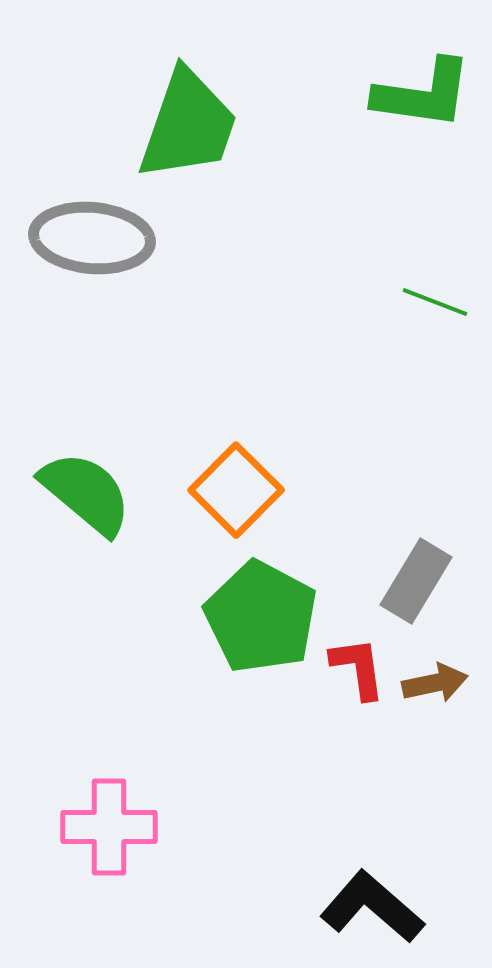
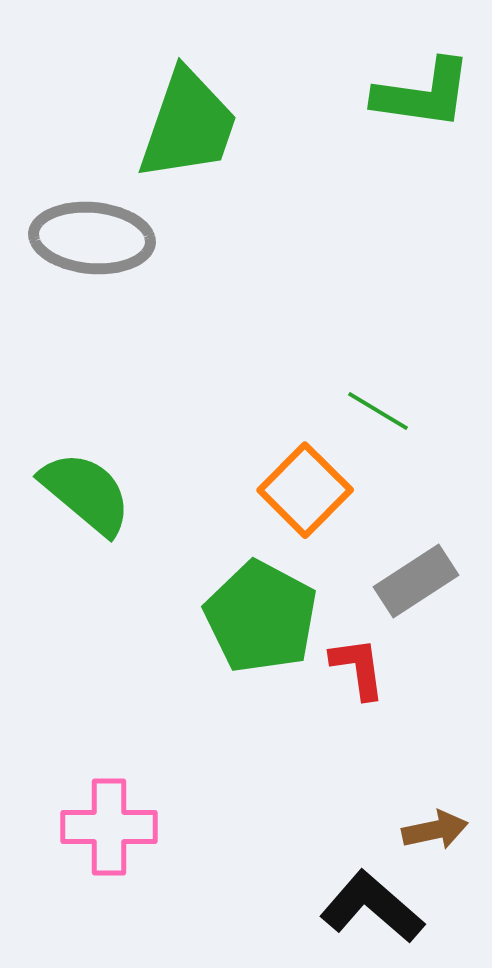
green line: moved 57 px left, 109 px down; rotated 10 degrees clockwise
orange square: moved 69 px right
gray rectangle: rotated 26 degrees clockwise
brown arrow: moved 147 px down
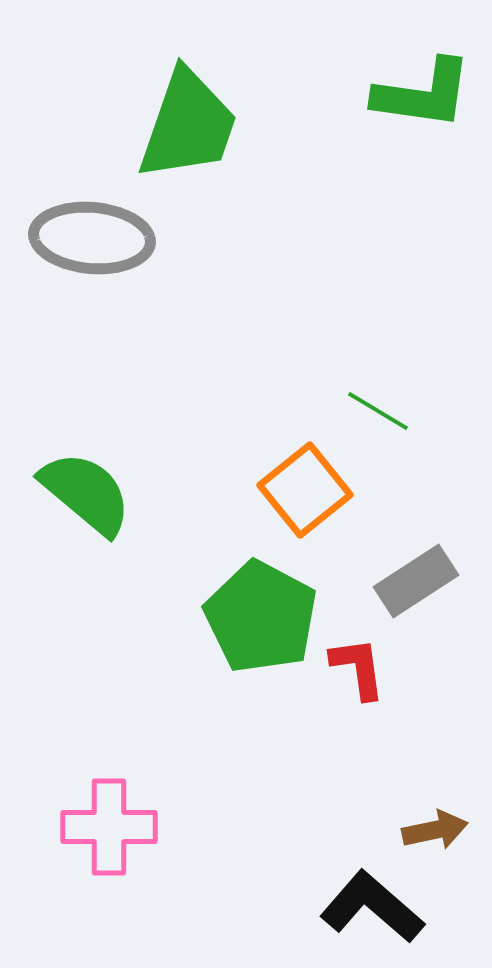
orange square: rotated 6 degrees clockwise
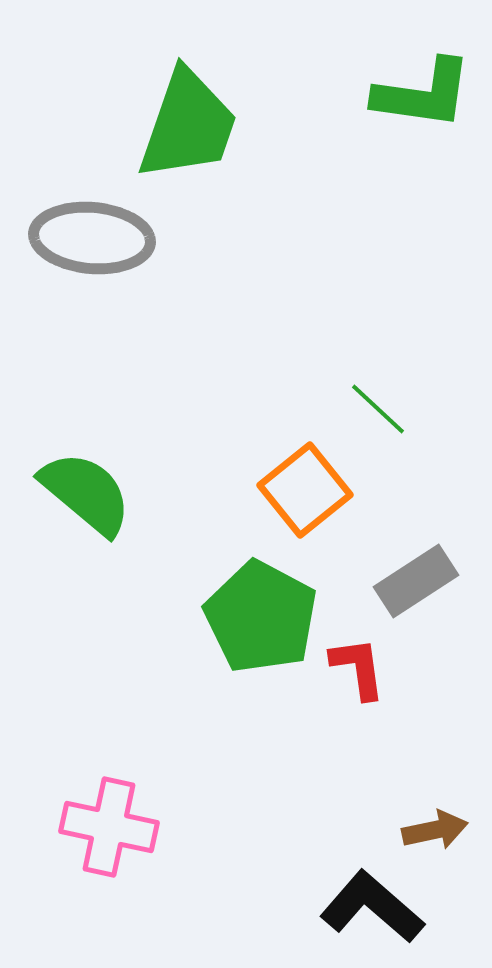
green line: moved 2 px up; rotated 12 degrees clockwise
pink cross: rotated 12 degrees clockwise
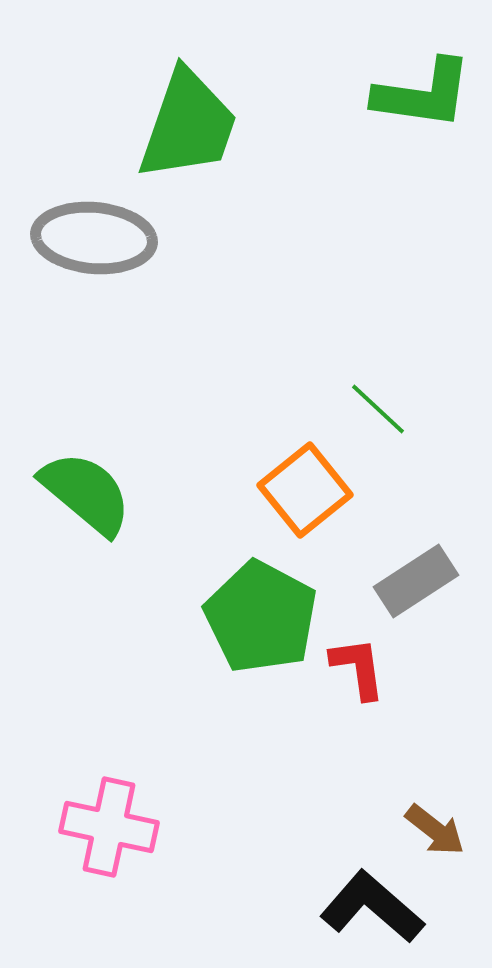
gray ellipse: moved 2 px right
brown arrow: rotated 50 degrees clockwise
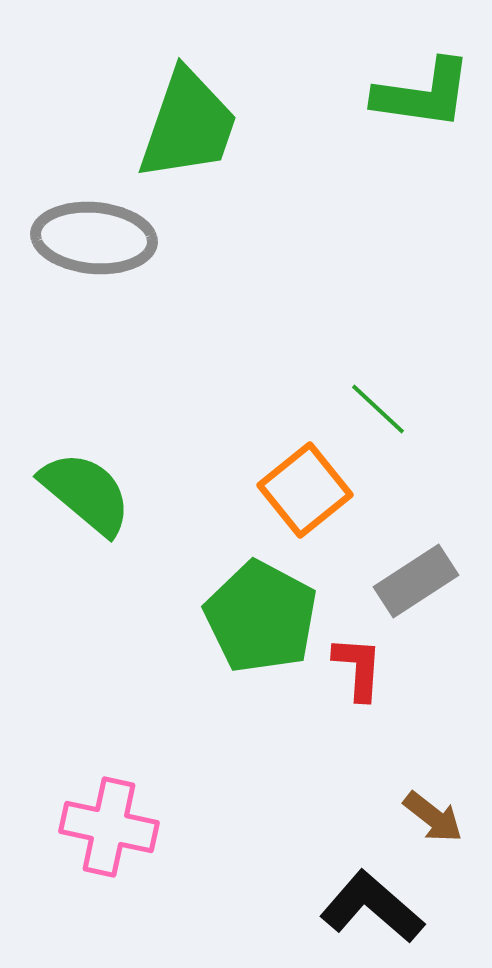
red L-shape: rotated 12 degrees clockwise
brown arrow: moved 2 px left, 13 px up
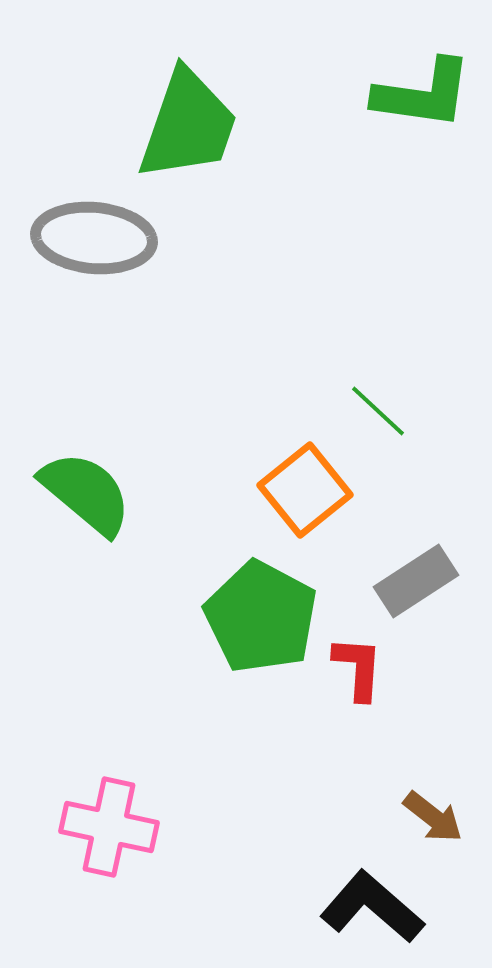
green line: moved 2 px down
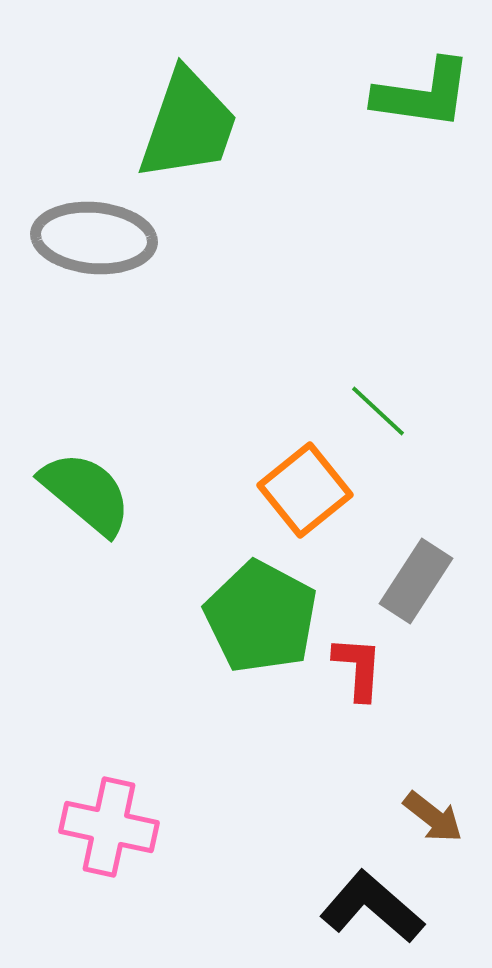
gray rectangle: rotated 24 degrees counterclockwise
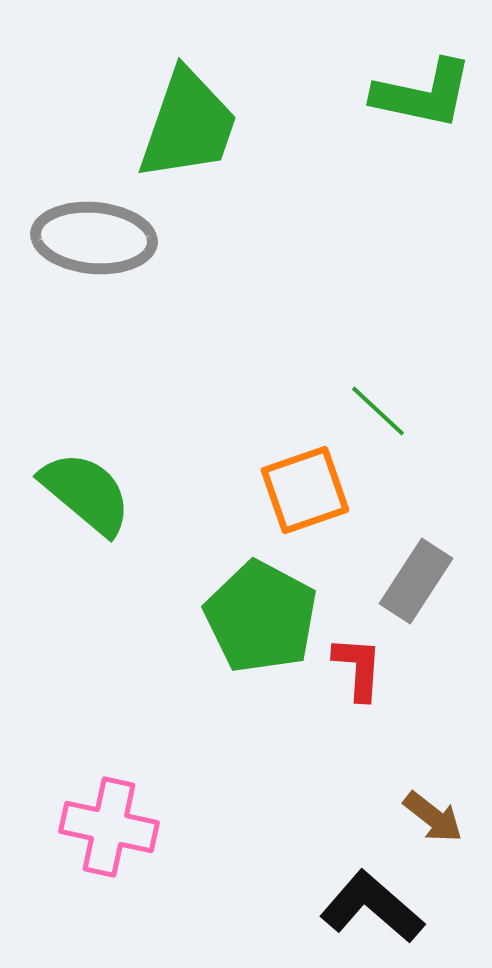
green L-shape: rotated 4 degrees clockwise
orange square: rotated 20 degrees clockwise
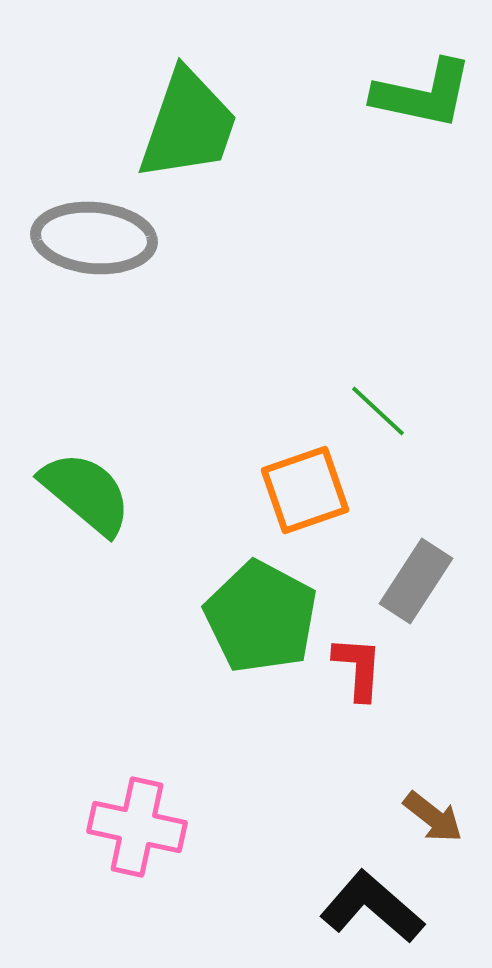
pink cross: moved 28 px right
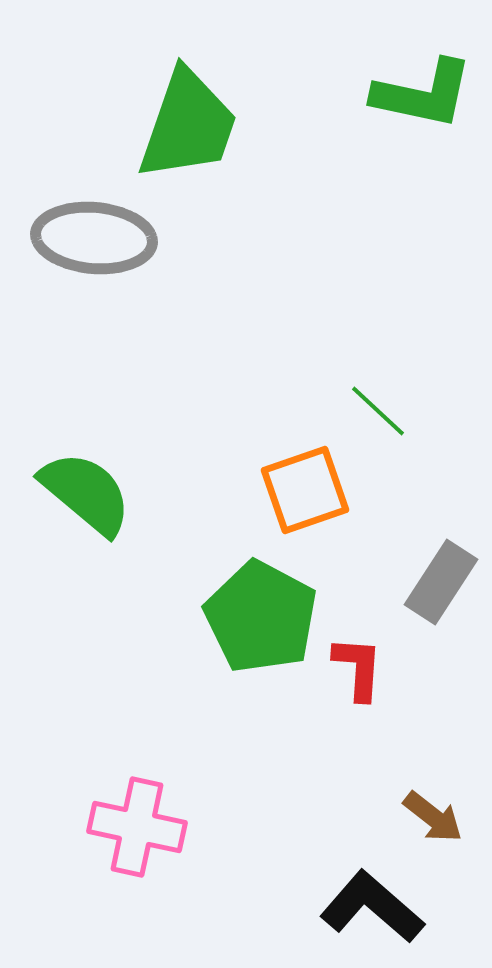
gray rectangle: moved 25 px right, 1 px down
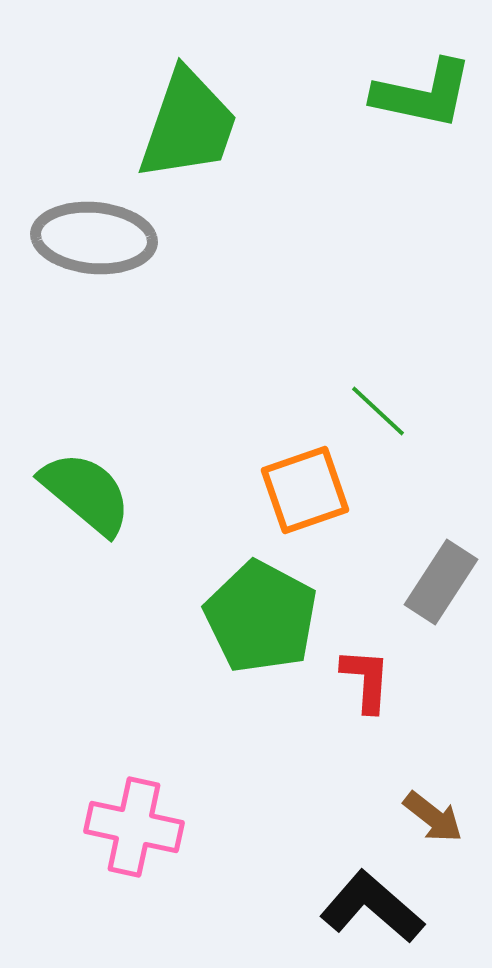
red L-shape: moved 8 px right, 12 px down
pink cross: moved 3 px left
